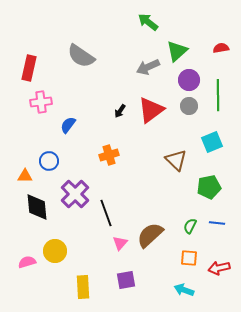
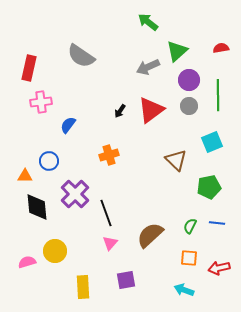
pink triangle: moved 10 px left
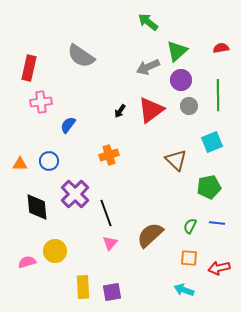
purple circle: moved 8 px left
orange triangle: moved 5 px left, 12 px up
purple square: moved 14 px left, 12 px down
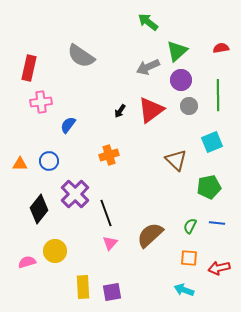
black diamond: moved 2 px right, 2 px down; rotated 44 degrees clockwise
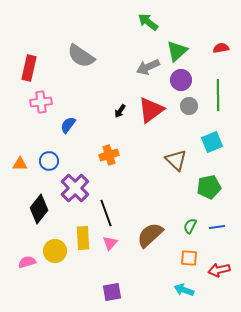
purple cross: moved 6 px up
blue line: moved 4 px down; rotated 14 degrees counterclockwise
red arrow: moved 2 px down
yellow rectangle: moved 49 px up
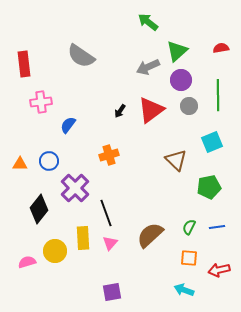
red rectangle: moved 5 px left, 4 px up; rotated 20 degrees counterclockwise
green semicircle: moved 1 px left, 1 px down
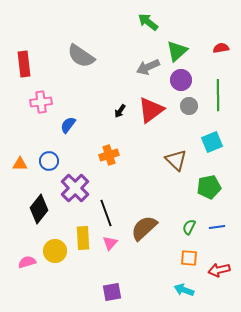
brown semicircle: moved 6 px left, 7 px up
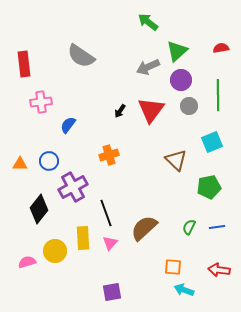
red triangle: rotated 16 degrees counterclockwise
purple cross: moved 2 px left, 1 px up; rotated 16 degrees clockwise
orange square: moved 16 px left, 9 px down
red arrow: rotated 20 degrees clockwise
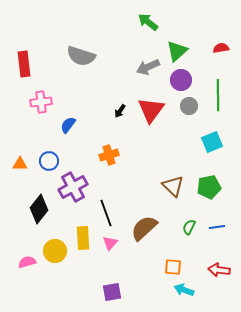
gray semicircle: rotated 16 degrees counterclockwise
brown triangle: moved 3 px left, 26 px down
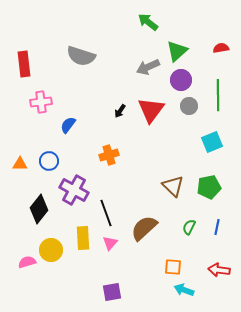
purple cross: moved 1 px right, 3 px down; rotated 32 degrees counterclockwise
blue line: rotated 70 degrees counterclockwise
yellow circle: moved 4 px left, 1 px up
